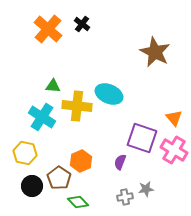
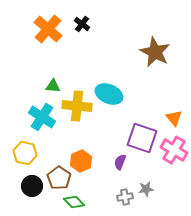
green diamond: moved 4 px left
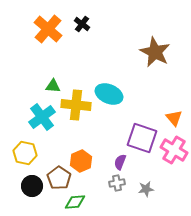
yellow cross: moved 1 px left, 1 px up
cyan cross: rotated 20 degrees clockwise
gray cross: moved 8 px left, 14 px up
green diamond: moved 1 px right; rotated 50 degrees counterclockwise
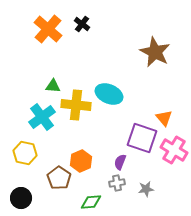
orange triangle: moved 10 px left
black circle: moved 11 px left, 12 px down
green diamond: moved 16 px right
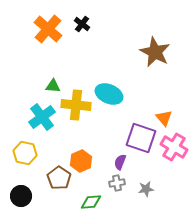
purple square: moved 1 px left
pink cross: moved 3 px up
black circle: moved 2 px up
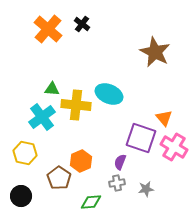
green triangle: moved 1 px left, 3 px down
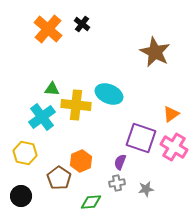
orange triangle: moved 7 px right, 4 px up; rotated 36 degrees clockwise
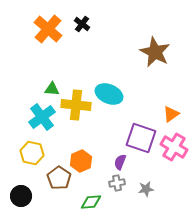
yellow hexagon: moved 7 px right
